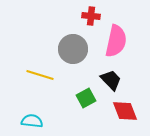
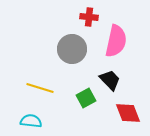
red cross: moved 2 px left, 1 px down
gray circle: moved 1 px left
yellow line: moved 13 px down
black trapezoid: moved 1 px left
red diamond: moved 3 px right, 2 px down
cyan semicircle: moved 1 px left
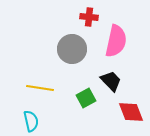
black trapezoid: moved 1 px right, 1 px down
yellow line: rotated 8 degrees counterclockwise
red diamond: moved 3 px right, 1 px up
cyan semicircle: rotated 70 degrees clockwise
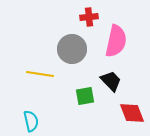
red cross: rotated 12 degrees counterclockwise
yellow line: moved 14 px up
green square: moved 1 px left, 2 px up; rotated 18 degrees clockwise
red diamond: moved 1 px right, 1 px down
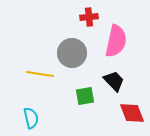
gray circle: moved 4 px down
black trapezoid: moved 3 px right
cyan semicircle: moved 3 px up
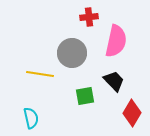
red diamond: rotated 52 degrees clockwise
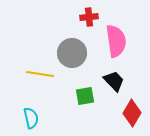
pink semicircle: rotated 20 degrees counterclockwise
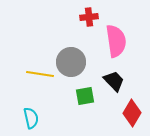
gray circle: moved 1 px left, 9 px down
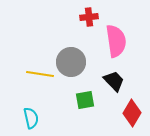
green square: moved 4 px down
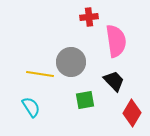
cyan semicircle: moved 11 px up; rotated 20 degrees counterclockwise
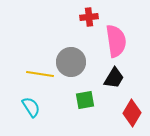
black trapezoid: moved 3 px up; rotated 75 degrees clockwise
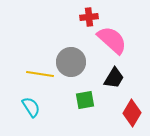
pink semicircle: moved 4 px left, 1 px up; rotated 40 degrees counterclockwise
